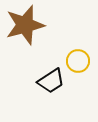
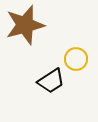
yellow circle: moved 2 px left, 2 px up
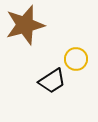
black trapezoid: moved 1 px right
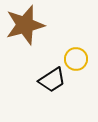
black trapezoid: moved 1 px up
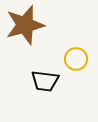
black trapezoid: moved 7 px left, 1 px down; rotated 40 degrees clockwise
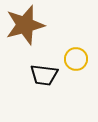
black trapezoid: moved 1 px left, 6 px up
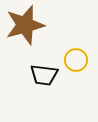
yellow circle: moved 1 px down
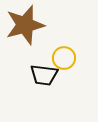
yellow circle: moved 12 px left, 2 px up
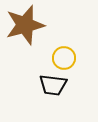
black trapezoid: moved 9 px right, 10 px down
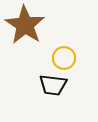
brown star: rotated 24 degrees counterclockwise
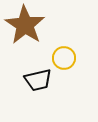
black trapezoid: moved 15 px left, 5 px up; rotated 20 degrees counterclockwise
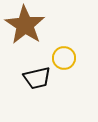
black trapezoid: moved 1 px left, 2 px up
